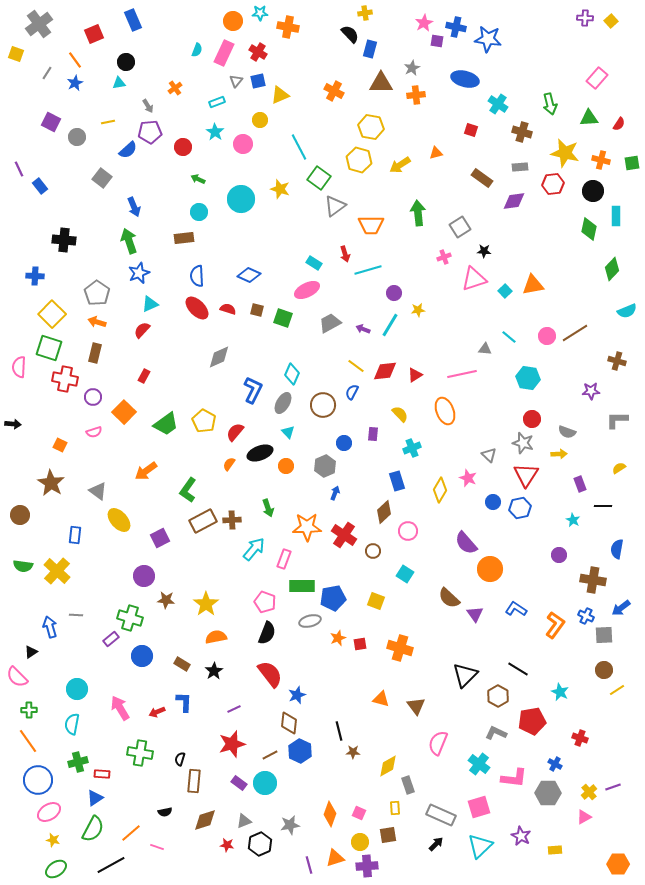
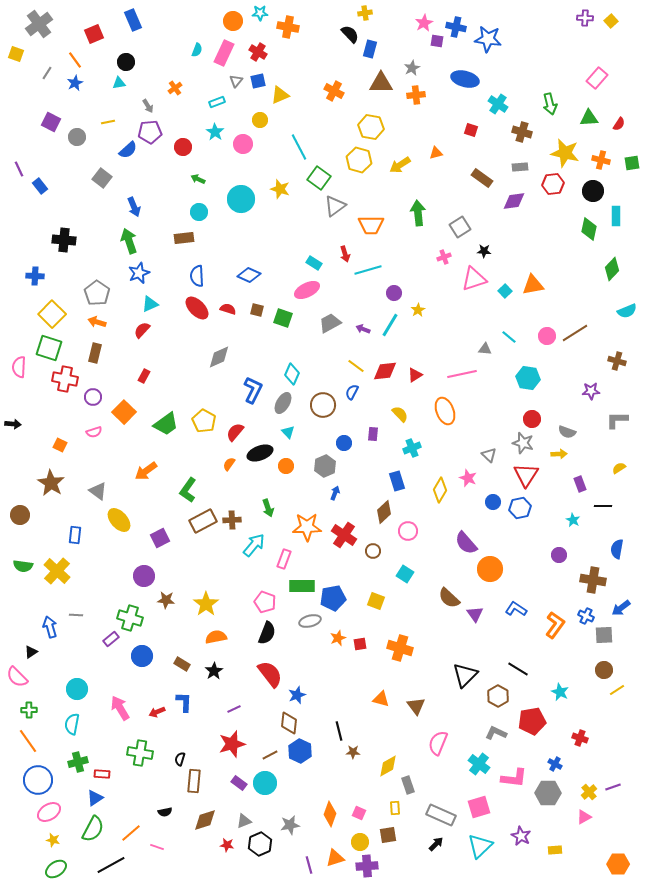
yellow star at (418, 310): rotated 24 degrees counterclockwise
cyan arrow at (254, 549): moved 4 px up
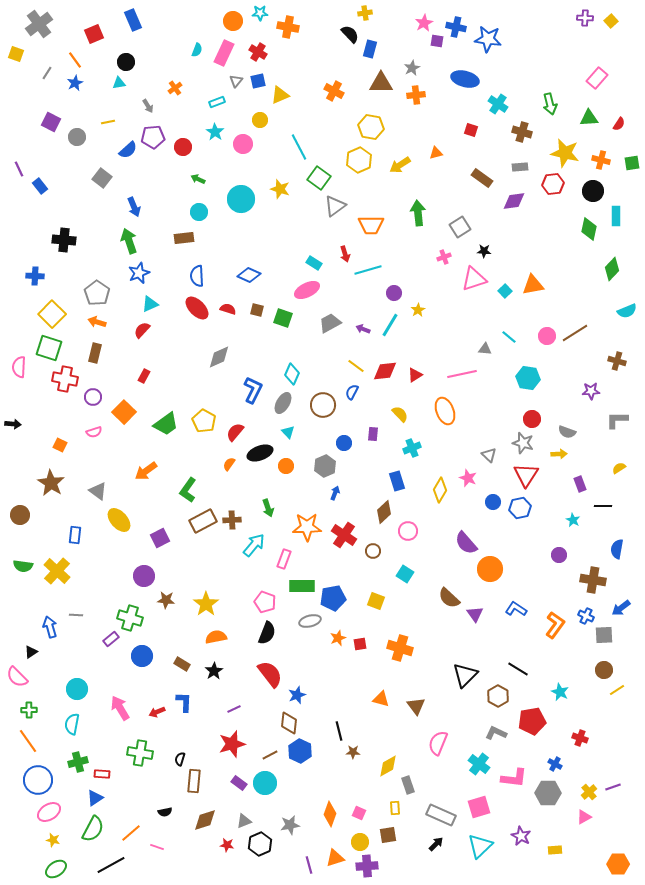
purple pentagon at (150, 132): moved 3 px right, 5 px down
yellow hexagon at (359, 160): rotated 20 degrees clockwise
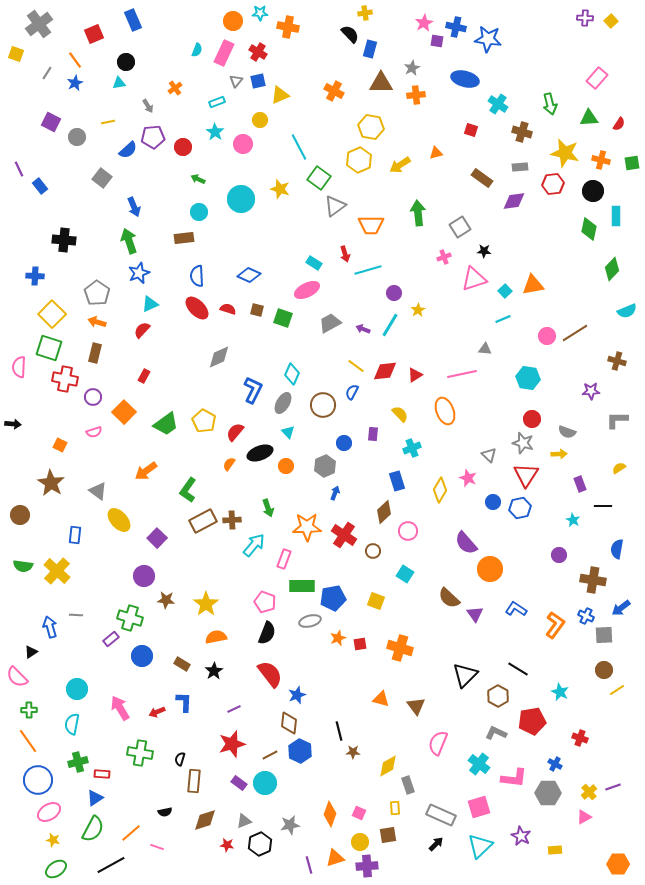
cyan line at (509, 337): moved 6 px left, 18 px up; rotated 63 degrees counterclockwise
purple square at (160, 538): moved 3 px left; rotated 18 degrees counterclockwise
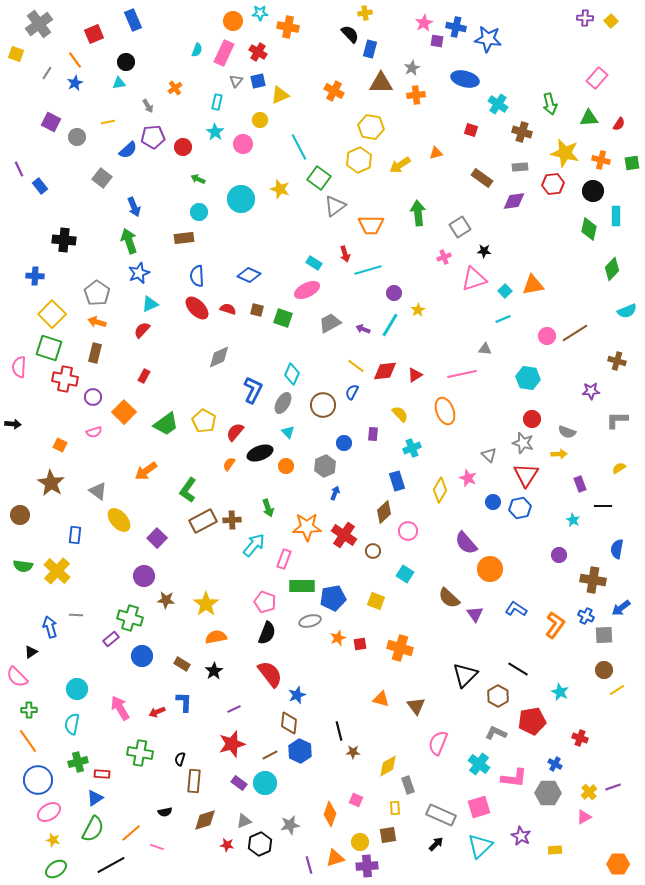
cyan rectangle at (217, 102): rotated 56 degrees counterclockwise
pink square at (359, 813): moved 3 px left, 13 px up
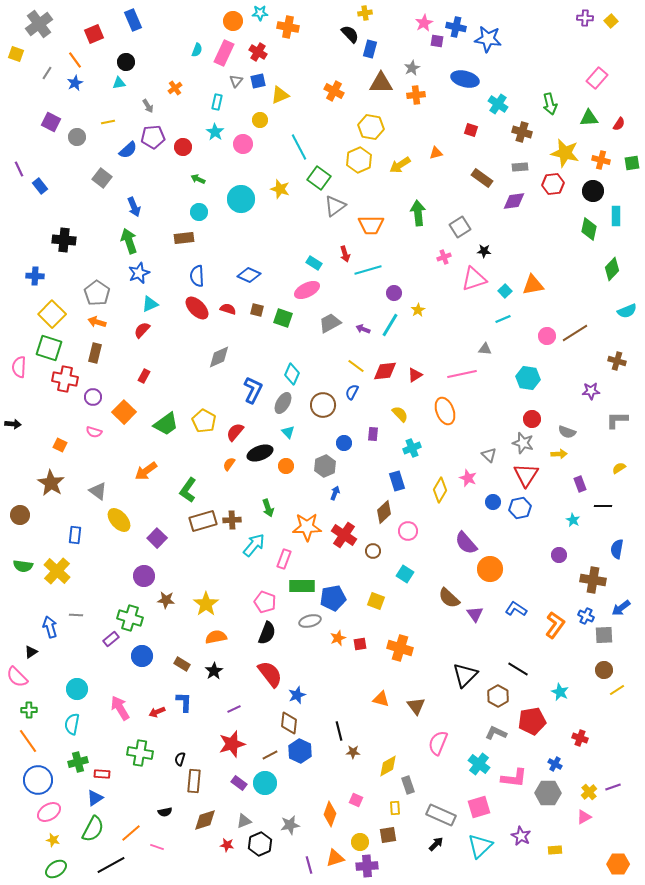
pink semicircle at (94, 432): rotated 35 degrees clockwise
brown rectangle at (203, 521): rotated 12 degrees clockwise
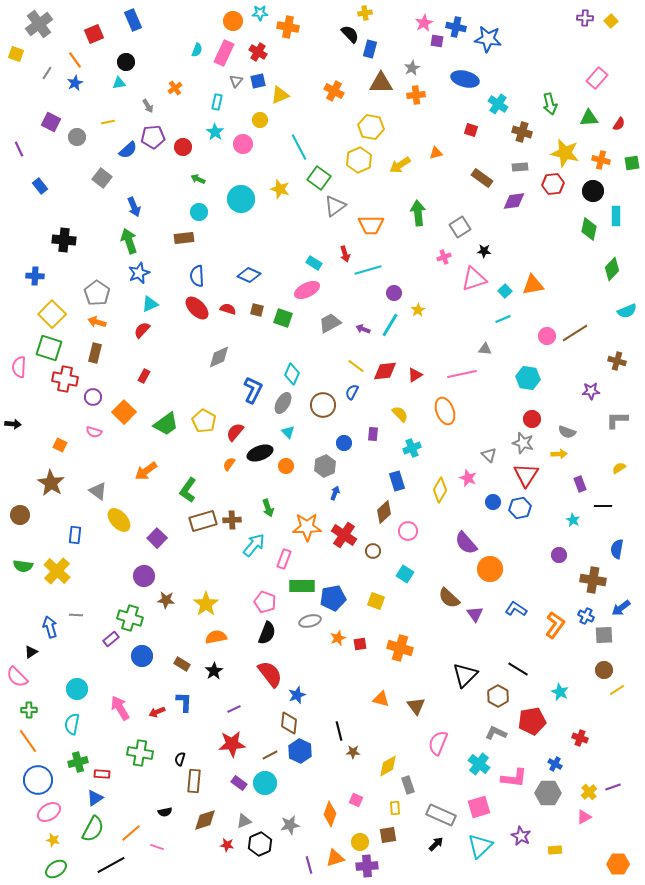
purple line at (19, 169): moved 20 px up
red star at (232, 744): rotated 12 degrees clockwise
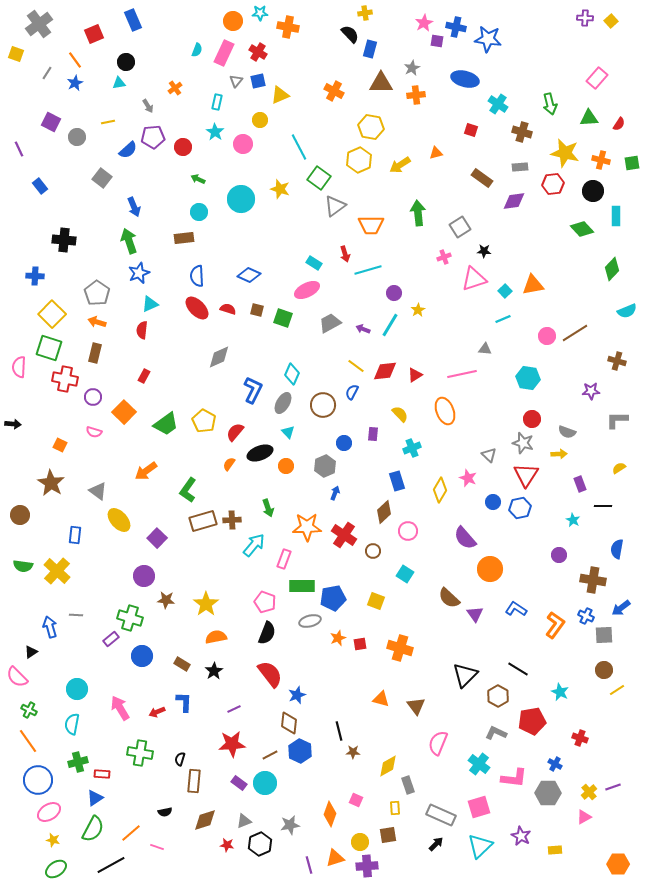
green diamond at (589, 229): moved 7 px left; rotated 55 degrees counterclockwise
red semicircle at (142, 330): rotated 36 degrees counterclockwise
purple semicircle at (466, 543): moved 1 px left, 5 px up
green cross at (29, 710): rotated 28 degrees clockwise
